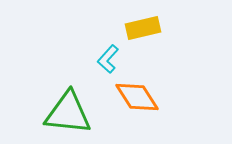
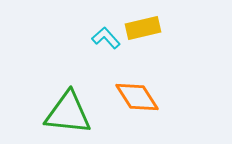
cyan L-shape: moved 2 px left, 21 px up; rotated 96 degrees clockwise
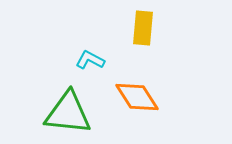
yellow rectangle: rotated 72 degrees counterclockwise
cyan L-shape: moved 16 px left, 22 px down; rotated 20 degrees counterclockwise
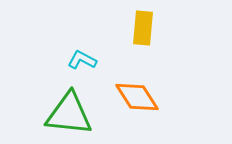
cyan L-shape: moved 8 px left
green triangle: moved 1 px right, 1 px down
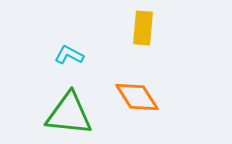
cyan L-shape: moved 13 px left, 5 px up
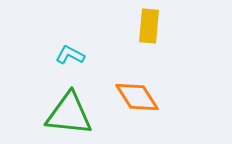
yellow rectangle: moved 6 px right, 2 px up
cyan L-shape: moved 1 px right
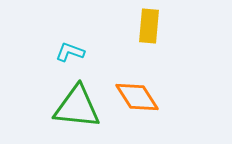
cyan L-shape: moved 3 px up; rotated 8 degrees counterclockwise
green triangle: moved 8 px right, 7 px up
